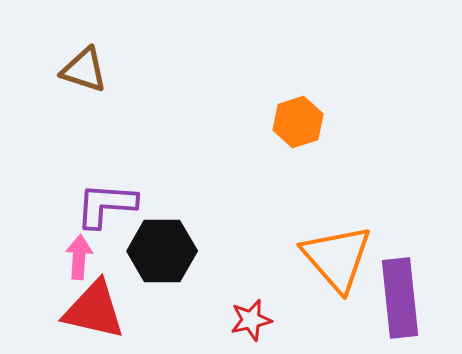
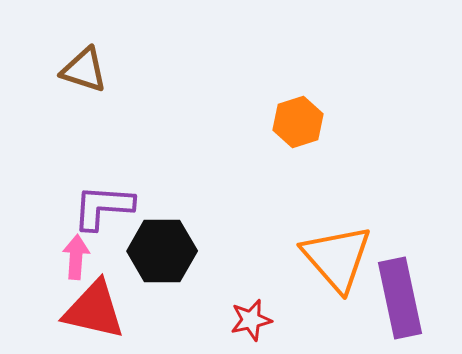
purple L-shape: moved 3 px left, 2 px down
pink arrow: moved 3 px left
purple rectangle: rotated 6 degrees counterclockwise
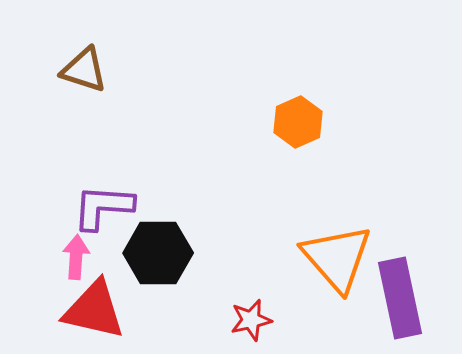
orange hexagon: rotated 6 degrees counterclockwise
black hexagon: moved 4 px left, 2 px down
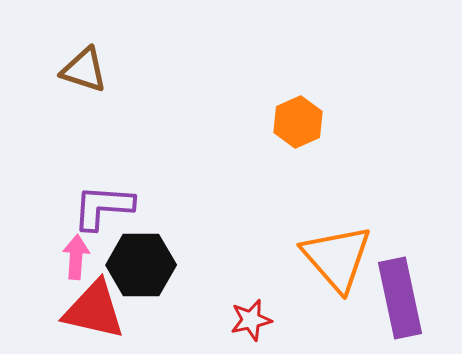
black hexagon: moved 17 px left, 12 px down
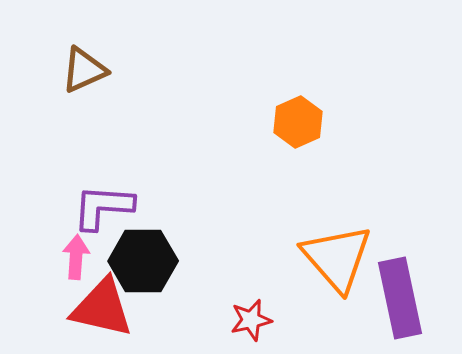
brown triangle: rotated 42 degrees counterclockwise
black hexagon: moved 2 px right, 4 px up
red triangle: moved 8 px right, 2 px up
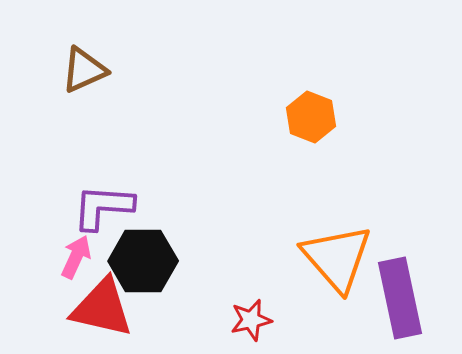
orange hexagon: moved 13 px right, 5 px up; rotated 15 degrees counterclockwise
pink arrow: rotated 21 degrees clockwise
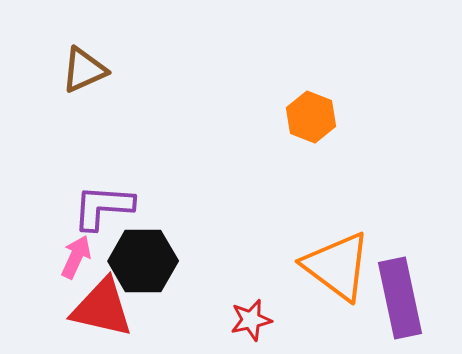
orange triangle: moved 8 px down; rotated 12 degrees counterclockwise
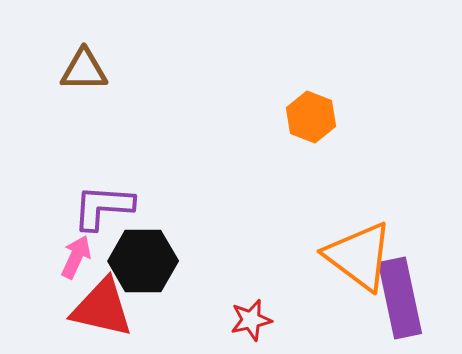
brown triangle: rotated 24 degrees clockwise
orange triangle: moved 22 px right, 10 px up
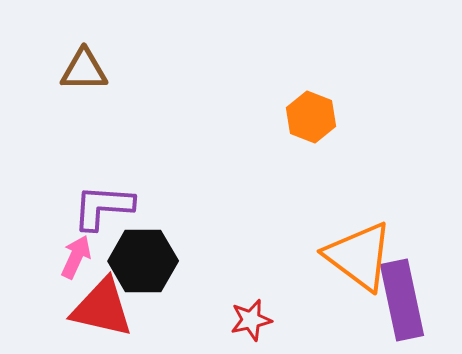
purple rectangle: moved 2 px right, 2 px down
